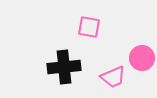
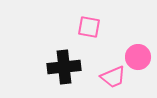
pink circle: moved 4 px left, 1 px up
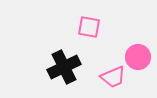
black cross: rotated 20 degrees counterclockwise
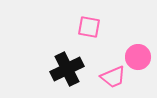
black cross: moved 3 px right, 2 px down
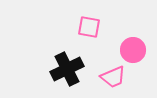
pink circle: moved 5 px left, 7 px up
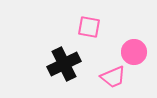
pink circle: moved 1 px right, 2 px down
black cross: moved 3 px left, 5 px up
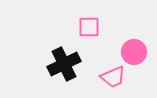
pink square: rotated 10 degrees counterclockwise
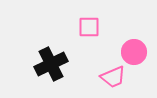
black cross: moved 13 px left
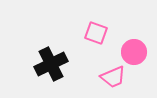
pink square: moved 7 px right, 6 px down; rotated 20 degrees clockwise
